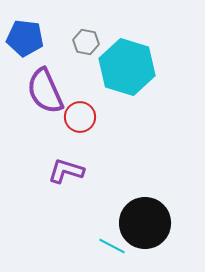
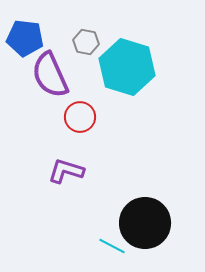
purple semicircle: moved 5 px right, 16 px up
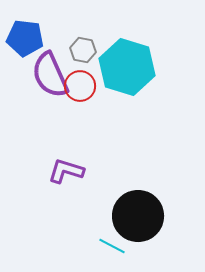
gray hexagon: moved 3 px left, 8 px down
red circle: moved 31 px up
black circle: moved 7 px left, 7 px up
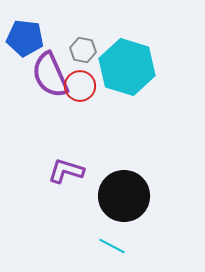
black circle: moved 14 px left, 20 px up
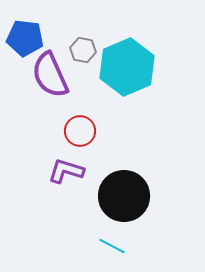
cyan hexagon: rotated 20 degrees clockwise
red circle: moved 45 px down
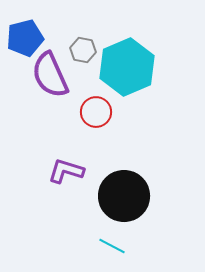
blue pentagon: rotated 21 degrees counterclockwise
red circle: moved 16 px right, 19 px up
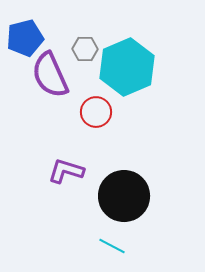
gray hexagon: moved 2 px right, 1 px up; rotated 10 degrees counterclockwise
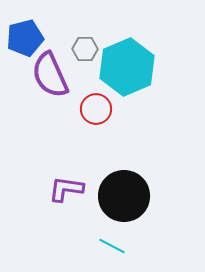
red circle: moved 3 px up
purple L-shape: moved 18 px down; rotated 9 degrees counterclockwise
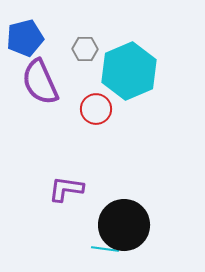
cyan hexagon: moved 2 px right, 4 px down
purple semicircle: moved 10 px left, 7 px down
black circle: moved 29 px down
cyan line: moved 7 px left, 3 px down; rotated 20 degrees counterclockwise
